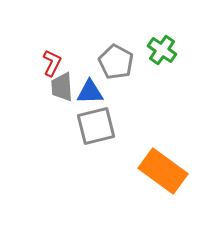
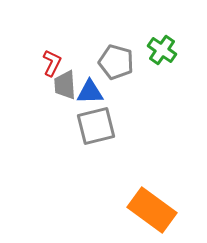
gray pentagon: rotated 12 degrees counterclockwise
gray trapezoid: moved 3 px right, 2 px up
orange rectangle: moved 11 px left, 39 px down
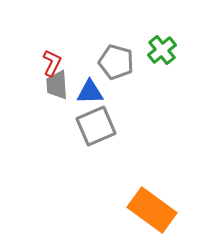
green cross: rotated 16 degrees clockwise
gray trapezoid: moved 8 px left
gray square: rotated 9 degrees counterclockwise
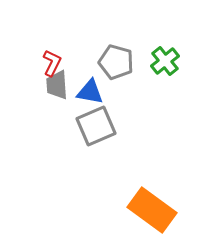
green cross: moved 3 px right, 11 px down
blue triangle: rotated 12 degrees clockwise
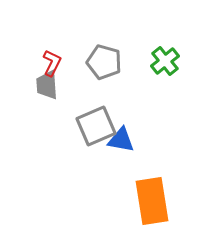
gray pentagon: moved 12 px left
gray trapezoid: moved 10 px left
blue triangle: moved 31 px right, 48 px down
orange rectangle: moved 9 px up; rotated 45 degrees clockwise
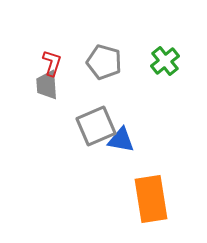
red L-shape: rotated 8 degrees counterclockwise
orange rectangle: moved 1 px left, 2 px up
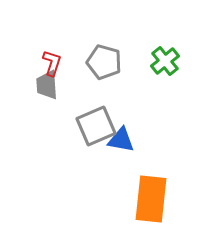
orange rectangle: rotated 15 degrees clockwise
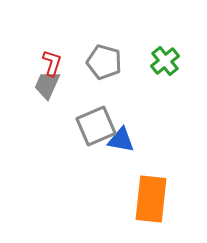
gray trapezoid: rotated 28 degrees clockwise
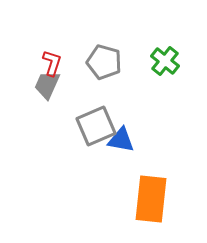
green cross: rotated 12 degrees counterclockwise
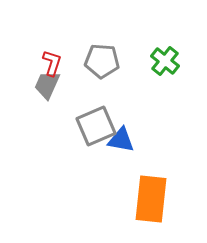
gray pentagon: moved 2 px left, 1 px up; rotated 12 degrees counterclockwise
